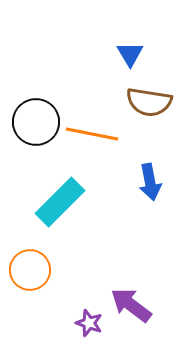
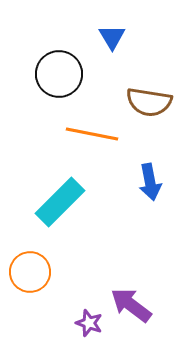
blue triangle: moved 18 px left, 17 px up
black circle: moved 23 px right, 48 px up
orange circle: moved 2 px down
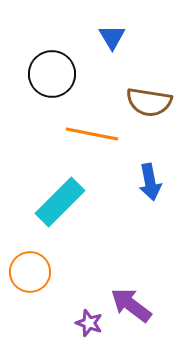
black circle: moved 7 px left
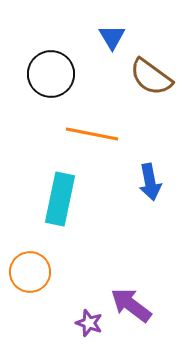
black circle: moved 1 px left
brown semicircle: moved 2 px right, 25 px up; rotated 27 degrees clockwise
cyan rectangle: moved 3 px up; rotated 33 degrees counterclockwise
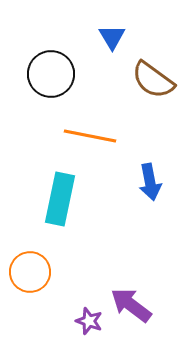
brown semicircle: moved 2 px right, 3 px down
orange line: moved 2 px left, 2 px down
purple star: moved 2 px up
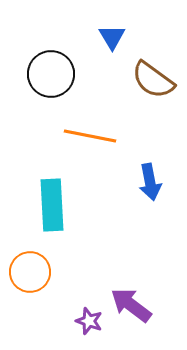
cyan rectangle: moved 8 px left, 6 px down; rotated 15 degrees counterclockwise
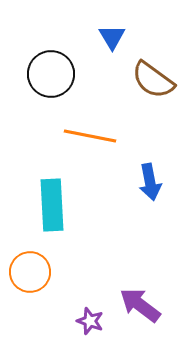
purple arrow: moved 9 px right
purple star: moved 1 px right
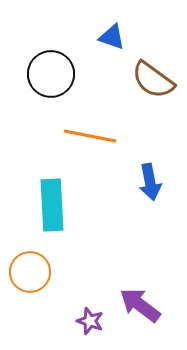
blue triangle: rotated 40 degrees counterclockwise
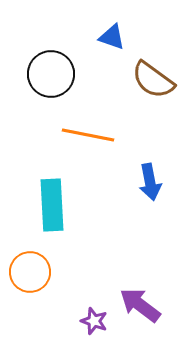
orange line: moved 2 px left, 1 px up
purple star: moved 4 px right
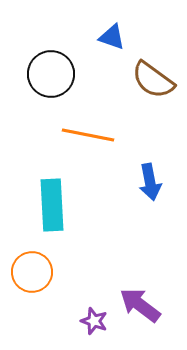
orange circle: moved 2 px right
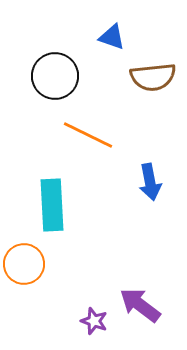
black circle: moved 4 px right, 2 px down
brown semicircle: moved 3 px up; rotated 42 degrees counterclockwise
orange line: rotated 15 degrees clockwise
orange circle: moved 8 px left, 8 px up
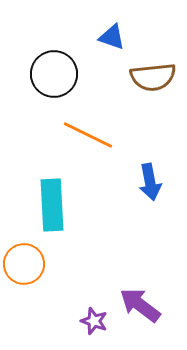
black circle: moved 1 px left, 2 px up
